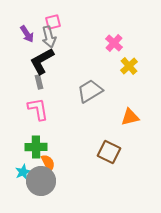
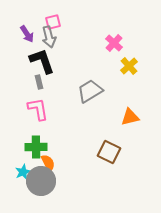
black L-shape: rotated 100 degrees clockwise
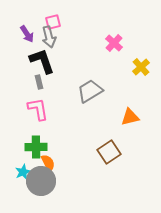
yellow cross: moved 12 px right, 1 px down
brown square: rotated 30 degrees clockwise
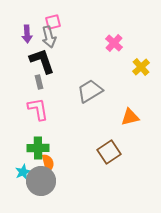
purple arrow: rotated 30 degrees clockwise
green cross: moved 2 px right, 1 px down
orange semicircle: rotated 12 degrees clockwise
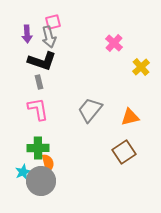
black L-shape: rotated 128 degrees clockwise
gray trapezoid: moved 19 px down; rotated 20 degrees counterclockwise
brown square: moved 15 px right
